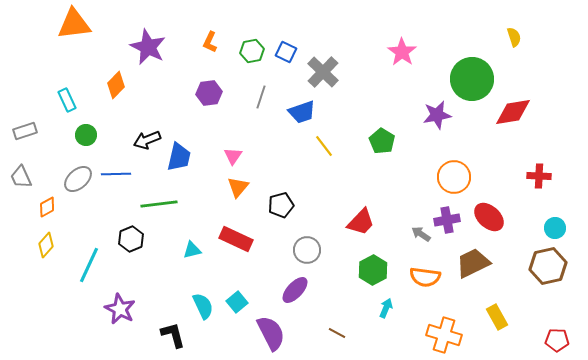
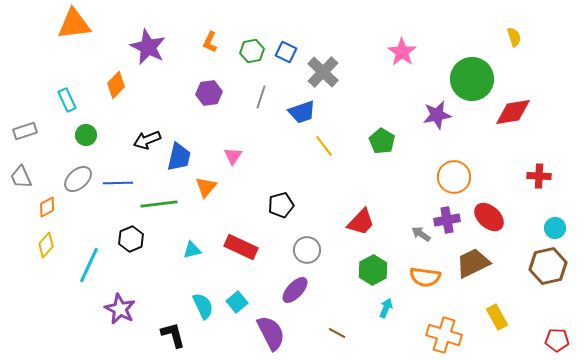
blue line at (116, 174): moved 2 px right, 9 px down
orange triangle at (238, 187): moved 32 px left
red rectangle at (236, 239): moved 5 px right, 8 px down
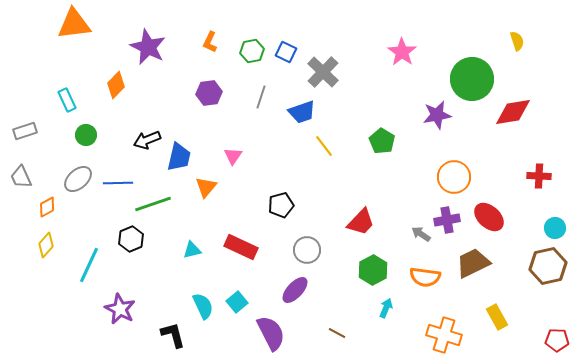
yellow semicircle at (514, 37): moved 3 px right, 4 px down
green line at (159, 204): moved 6 px left; rotated 12 degrees counterclockwise
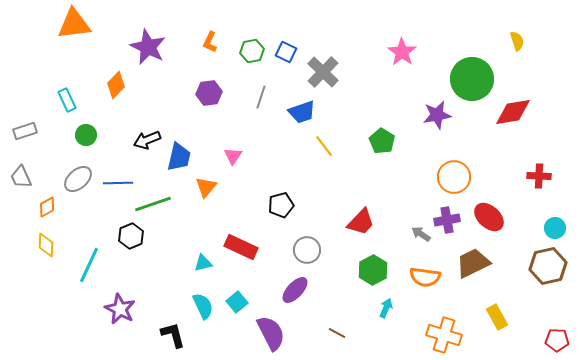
black hexagon at (131, 239): moved 3 px up
yellow diamond at (46, 245): rotated 40 degrees counterclockwise
cyan triangle at (192, 250): moved 11 px right, 13 px down
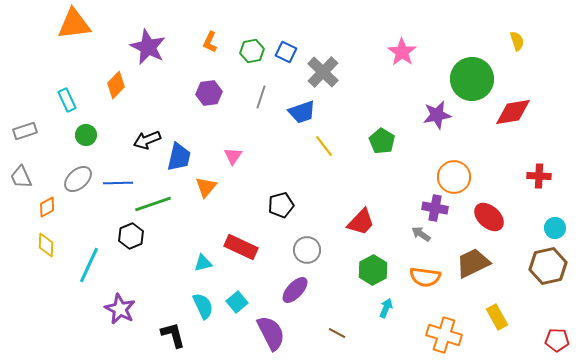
purple cross at (447, 220): moved 12 px left, 12 px up; rotated 20 degrees clockwise
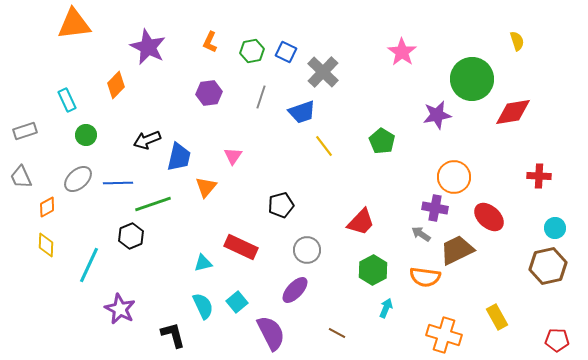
brown trapezoid at (473, 263): moved 16 px left, 13 px up
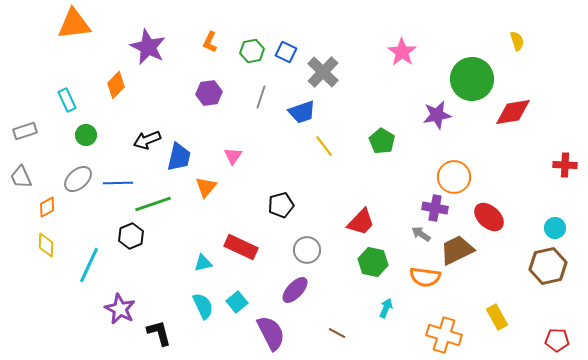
red cross at (539, 176): moved 26 px right, 11 px up
green hexagon at (373, 270): moved 8 px up; rotated 20 degrees counterclockwise
black L-shape at (173, 335): moved 14 px left, 2 px up
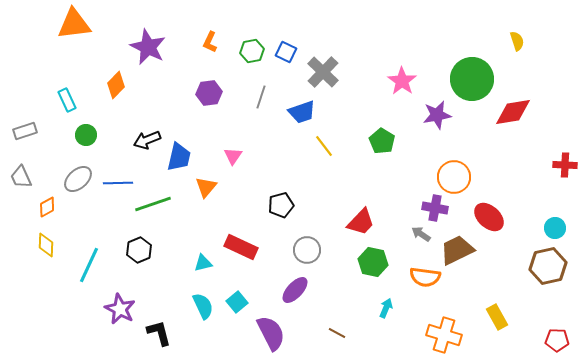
pink star at (402, 52): moved 29 px down
black hexagon at (131, 236): moved 8 px right, 14 px down
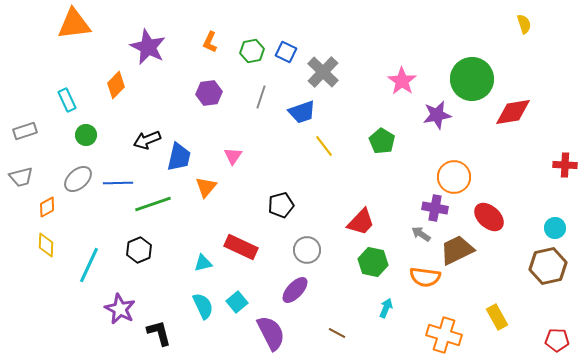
yellow semicircle at (517, 41): moved 7 px right, 17 px up
gray trapezoid at (21, 177): rotated 80 degrees counterclockwise
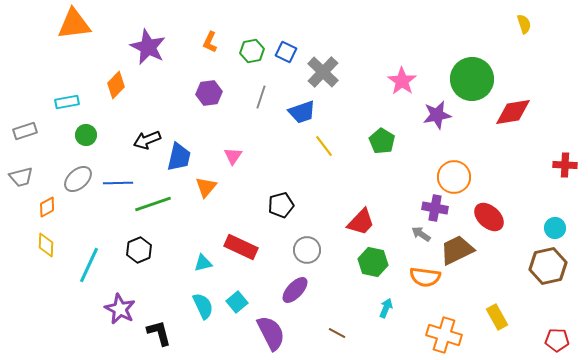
cyan rectangle at (67, 100): moved 2 px down; rotated 75 degrees counterclockwise
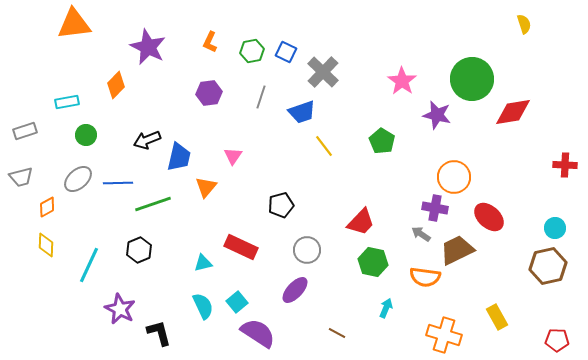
purple star at (437, 115): rotated 24 degrees clockwise
purple semicircle at (271, 333): moved 13 px left; rotated 30 degrees counterclockwise
